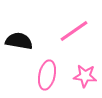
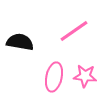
black semicircle: moved 1 px right, 1 px down
pink ellipse: moved 7 px right, 2 px down
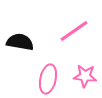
pink ellipse: moved 6 px left, 2 px down
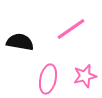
pink line: moved 3 px left, 2 px up
pink star: rotated 20 degrees counterclockwise
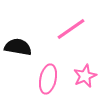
black semicircle: moved 2 px left, 5 px down
pink star: rotated 10 degrees counterclockwise
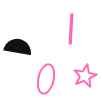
pink line: rotated 52 degrees counterclockwise
pink ellipse: moved 2 px left
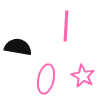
pink line: moved 5 px left, 3 px up
pink star: moved 2 px left; rotated 20 degrees counterclockwise
